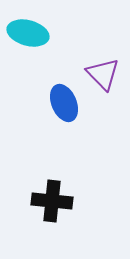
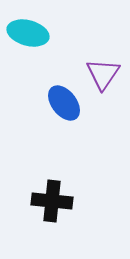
purple triangle: rotated 18 degrees clockwise
blue ellipse: rotated 15 degrees counterclockwise
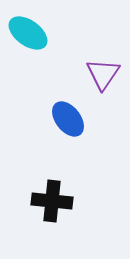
cyan ellipse: rotated 21 degrees clockwise
blue ellipse: moved 4 px right, 16 px down
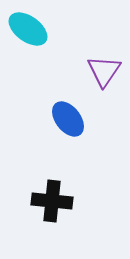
cyan ellipse: moved 4 px up
purple triangle: moved 1 px right, 3 px up
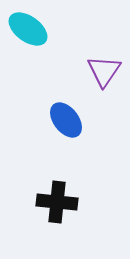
blue ellipse: moved 2 px left, 1 px down
black cross: moved 5 px right, 1 px down
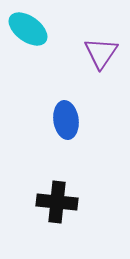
purple triangle: moved 3 px left, 18 px up
blue ellipse: rotated 30 degrees clockwise
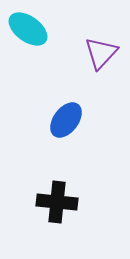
purple triangle: rotated 9 degrees clockwise
blue ellipse: rotated 45 degrees clockwise
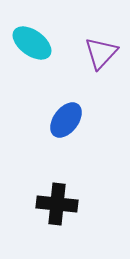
cyan ellipse: moved 4 px right, 14 px down
black cross: moved 2 px down
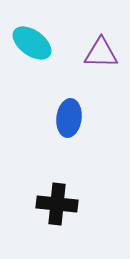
purple triangle: rotated 48 degrees clockwise
blue ellipse: moved 3 px right, 2 px up; rotated 30 degrees counterclockwise
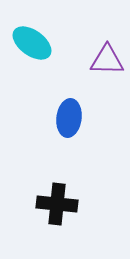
purple triangle: moved 6 px right, 7 px down
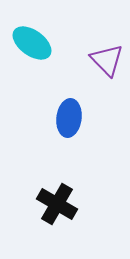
purple triangle: rotated 45 degrees clockwise
black cross: rotated 24 degrees clockwise
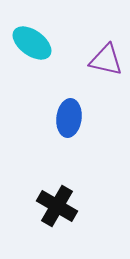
purple triangle: moved 1 px left; rotated 33 degrees counterclockwise
black cross: moved 2 px down
